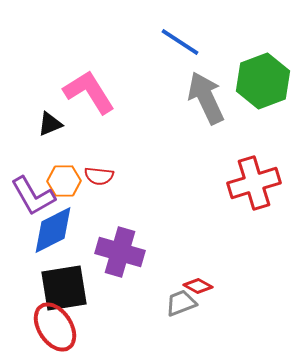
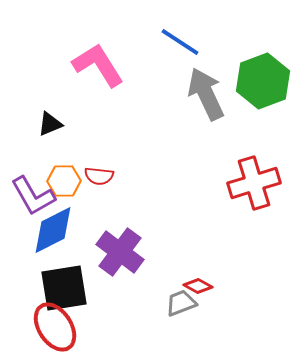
pink L-shape: moved 9 px right, 27 px up
gray arrow: moved 4 px up
purple cross: rotated 21 degrees clockwise
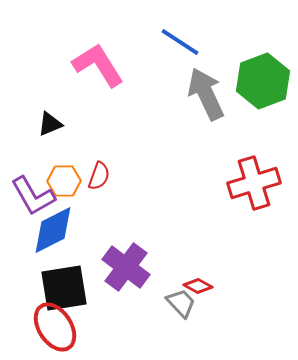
red semicircle: rotated 76 degrees counterclockwise
purple cross: moved 6 px right, 15 px down
gray trapezoid: rotated 68 degrees clockwise
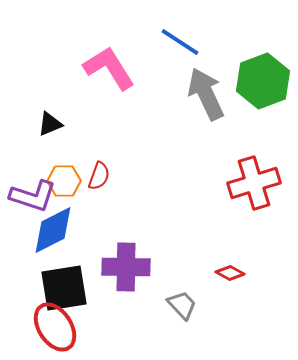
pink L-shape: moved 11 px right, 3 px down
purple L-shape: rotated 42 degrees counterclockwise
purple cross: rotated 36 degrees counterclockwise
red diamond: moved 32 px right, 13 px up
gray trapezoid: moved 1 px right, 2 px down
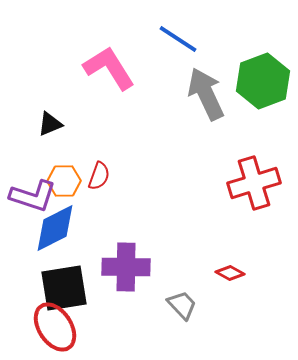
blue line: moved 2 px left, 3 px up
blue diamond: moved 2 px right, 2 px up
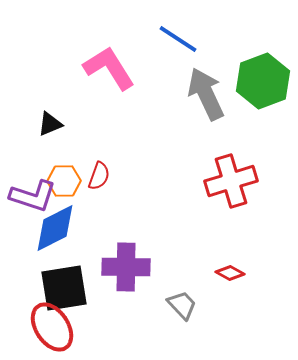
red cross: moved 23 px left, 2 px up
red ellipse: moved 3 px left
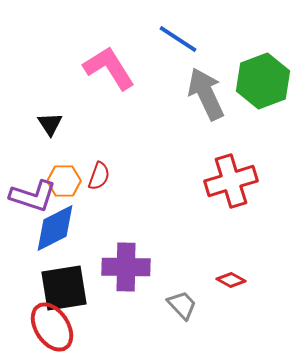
black triangle: rotated 40 degrees counterclockwise
red diamond: moved 1 px right, 7 px down
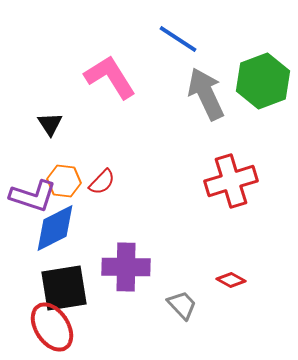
pink L-shape: moved 1 px right, 9 px down
red semicircle: moved 3 px right, 6 px down; rotated 24 degrees clockwise
orange hexagon: rotated 8 degrees clockwise
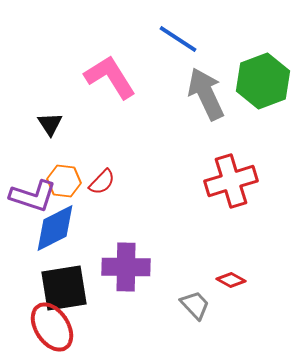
gray trapezoid: moved 13 px right
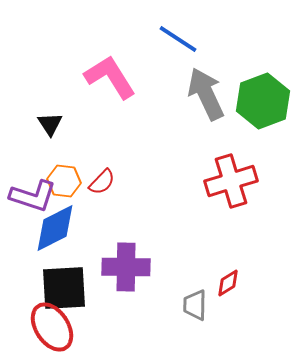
green hexagon: moved 20 px down
red diamond: moved 3 px left, 3 px down; rotated 60 degrees counterclockwise
black square: rotated 6 degrees clockwise
gray trapezoid: rotated 136 degrees counterclockwise
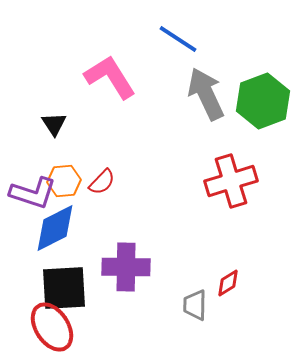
black triangle: moved 4 px right
orange hexagon: rotated 12 degrees counterclockwise
purple L-shape: moved 3 px up
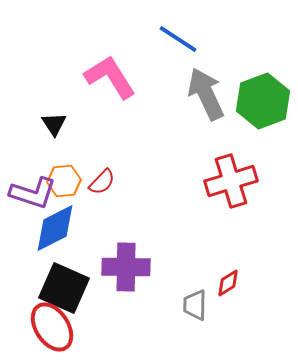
black square: rotated 27 degrees clockwise
